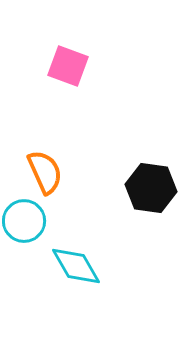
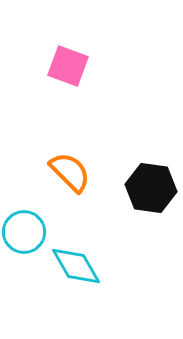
orange semicircle: moved 25 px right; rotated 21 degrees counterclockwise
cyan circle: moved 11 px down
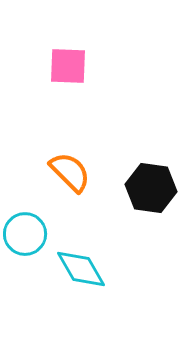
pink square: rotated 18 degrees counterclockwise
cyan circle: moved 1 px right, 2 px down
cyan diamond: moved 5 px right, 3 px down
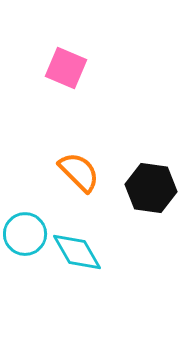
pink square: moved 2 px left, 2 px down; rotated 21 degrees clockwise
orange semicircle: moved 9 px right
cyan diamond: moved 4 px left, 17 px up
